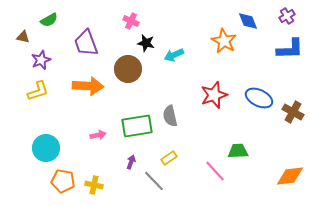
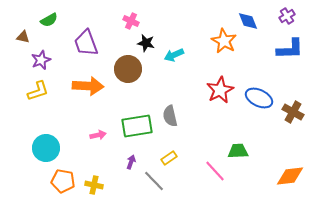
red star: moved 6 px right, 5 px up; rotated 8 degrees counterclockwise
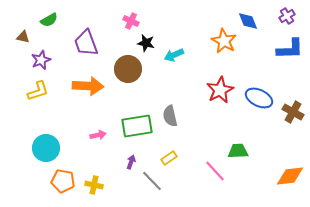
gray line: moved 2 px left
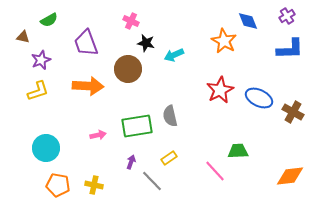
orange pentagon: moved 5 px left, 4 px down
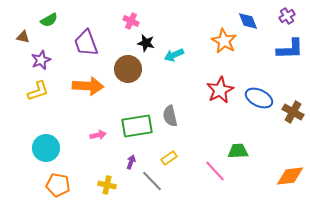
yellow cross: moved 13 px right
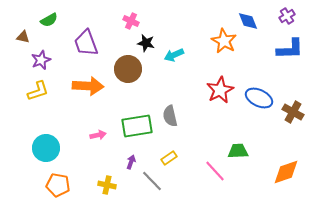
orange diamond: moved 4 px left, 4 px up; rotated 12 degrees counterclockwise
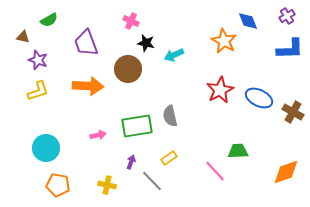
purple star: moved 3 px left; rotated 30 degrees counterclockwise
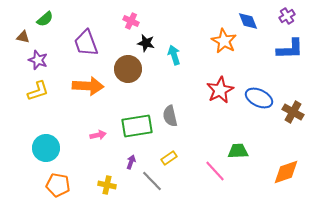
green semicircle: moved 4 px left, 1 px up; rotated 12 degrees counterclockwise
cyan arrow: rotated 96 degrees clockwise
